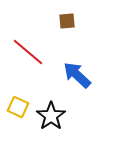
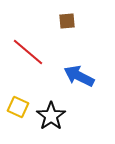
blue arrow: moved 2 px right, 1 px down; rotated 16 degrees counterclockwise
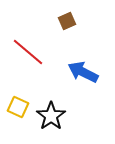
brown square: rotated 18 degrees counterclockwise
blue arrow: moved 4 px right, 4 px up
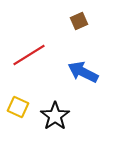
brown square: moved 12 px right
red line: moved 1 px right, 3 px down; rotated 72 degrees counterclockwise
black star: moved 4 px right
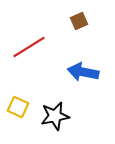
red line: moved 8 px up
blue arrow: rotated 16 degrees counterclockwise
black star: rotated 24 degrees clockwise
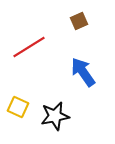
blue arrow: rotated 44 degrees clockwise
